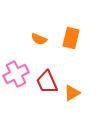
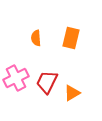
orange semicircle: moved 3 px left, 1 px up; rotated 63 degrees clockwise
pink cross: moved 4 px down
red trapezoid: rotated 50 degrees clockwise
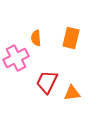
pink cross: moved 20 px up
orange triangle: rotated 24 degrees clockwise
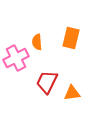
orange semicircle: moved 1 px right, 4 px down
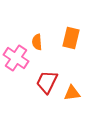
pink cross: rotated 30 degrees counterclockwise
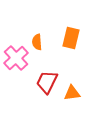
pink cross: rotated 15 degrees clockwise
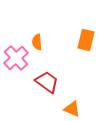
orange rectangle: moved 15 px right, 2 px down
red trapezoid: rotated 100 degrees clockwise
orange triangle: moved 16 px down; rotated 30 degrees clockwise
